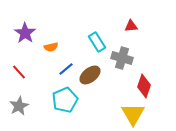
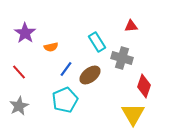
blue line: rotated 14 degrees counterclockwise
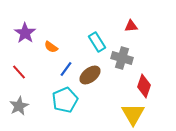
orange semicircle: rotated 48 degrees clockwise
